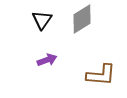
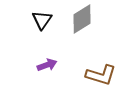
purple arrow: moved 5 px down
brown L-shape: rotated 12 degrees clockwise
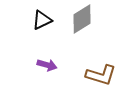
black triangle: rotated 30 degrees clockwise
purple arrow: rotated 36 degrees clockwise
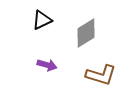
gray diamond: moved 4 px right, 14 px down
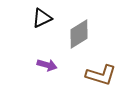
black triangle: moved 2 px up
gray diamond: moved 7 px left, 1 px down
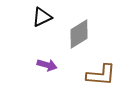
black triangle: moved 1 px up
brown L-shape: rotated 12 degrees counterclockwise
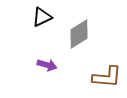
brown L-shape: moved 6 px right, 2 px down
